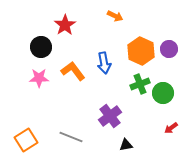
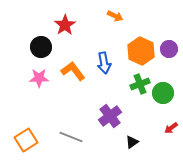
black triangle: moved 6 px right, 3 px up; rotated 24 degrees counterclockwise
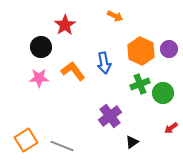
gray line: moved 9 px left, 9 px down
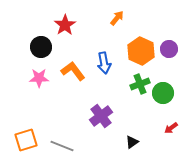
orange arrow: moved 2 px right, 2 px down; rotated 77 degrees counterclockwise
purple cross: moved 9 px left
orange square: rotated 15 degrees clockwise
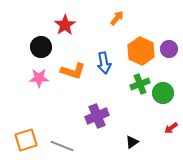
orange L-shape: rotated 145 degrees clockwise
purple cross: moved 4 px left; rotated 15 degrees clockwise
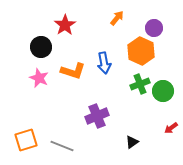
purple circle: moved 15 px left, 21 px up
pink star: rotated 24 degrees clockwise
green circle: moved 2 px up
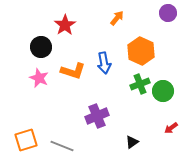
purple circle: moved 14 px right, 15 px up
